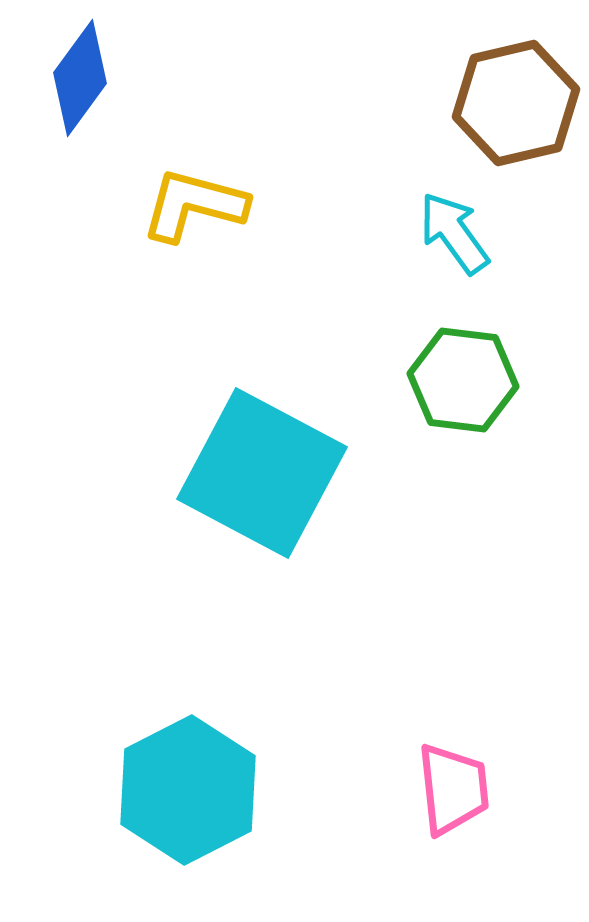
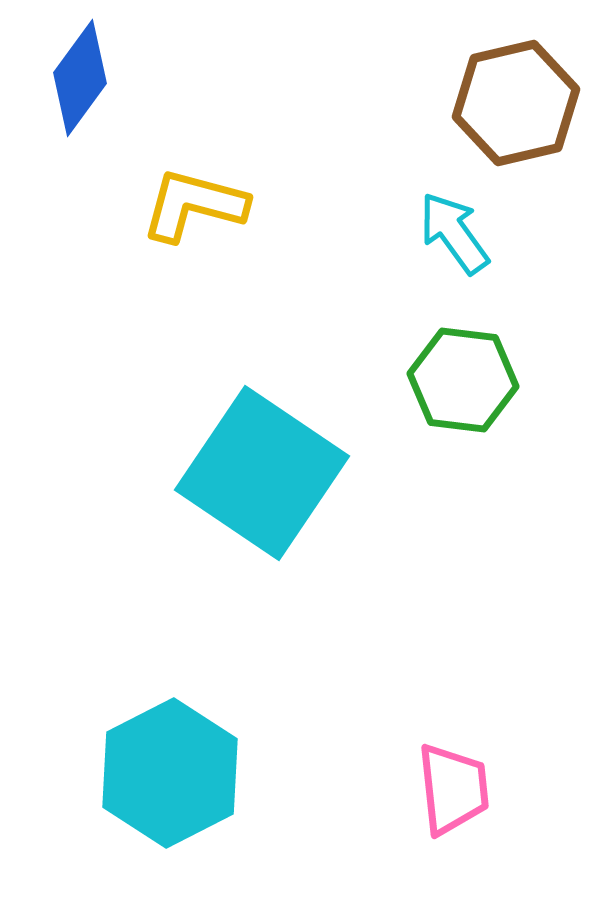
cyan square: rotated 6 degrees clockwise
cyan hexagon: moved 18 px left, 17 px up
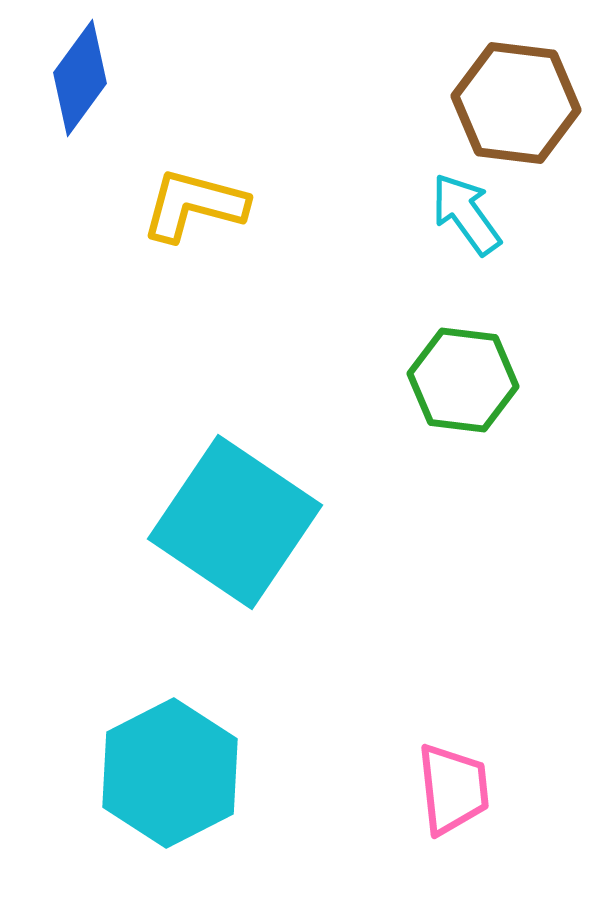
brown hexagon: rotated 20 degrees clockwise
cyan arrow: moved 12 px right, 19 px up
cyan square: moved 27 px left, 49 px down
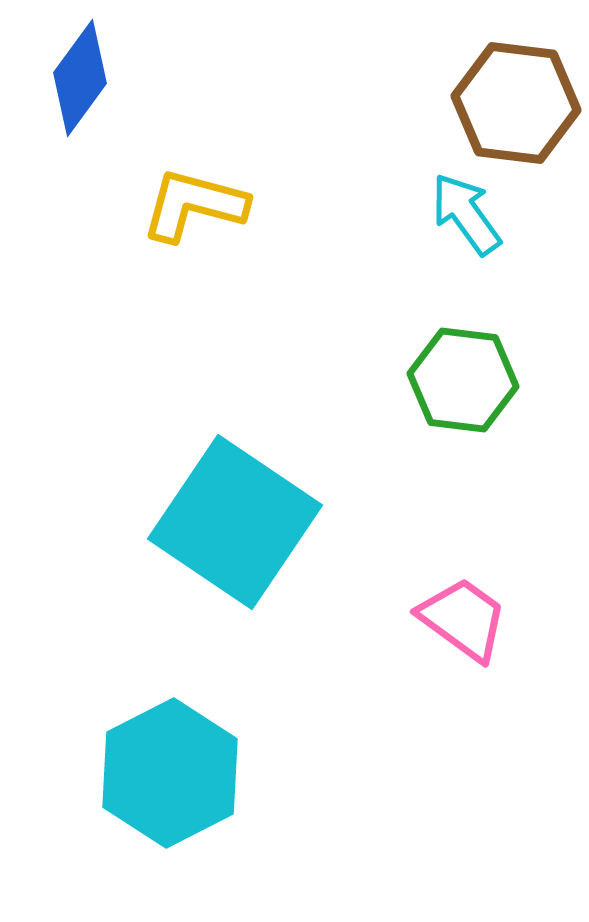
pink trapezoid: moved 10 px right, 170 px up; rotated 48 degrees counterclockwise
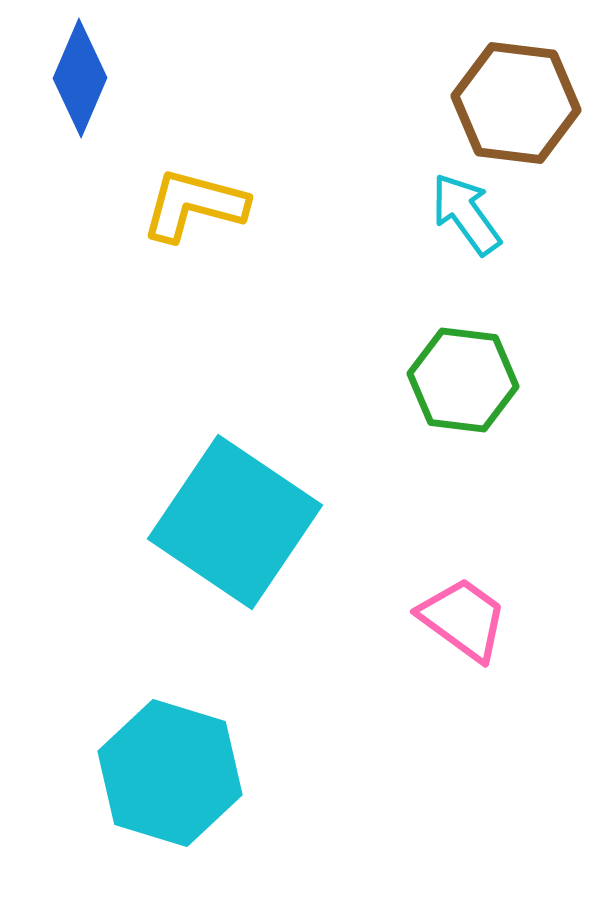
blue diamond: rotated 13 degrees counterclockwise
cyan hexagon: rotated 16 degrees counterclockwise
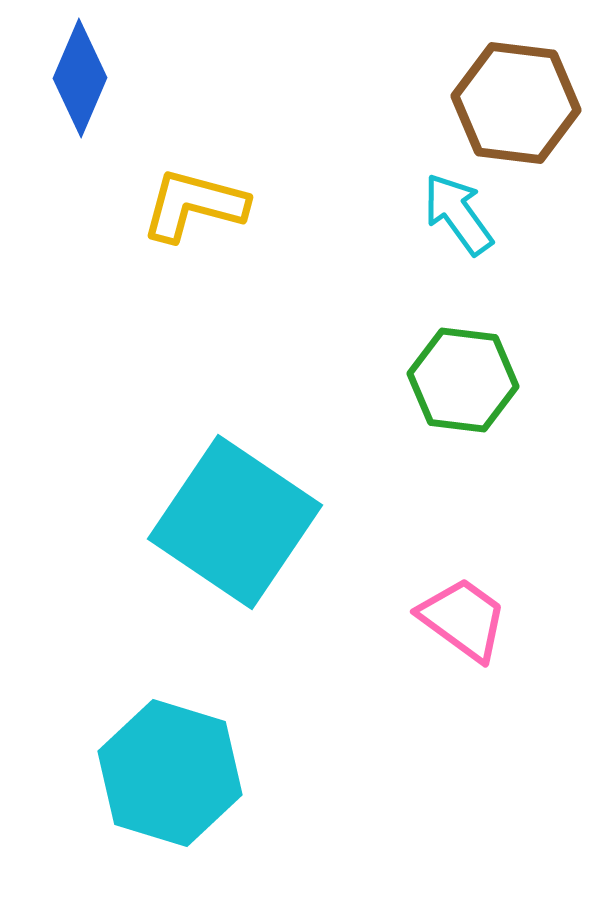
cyan arrow: moved 8 px left
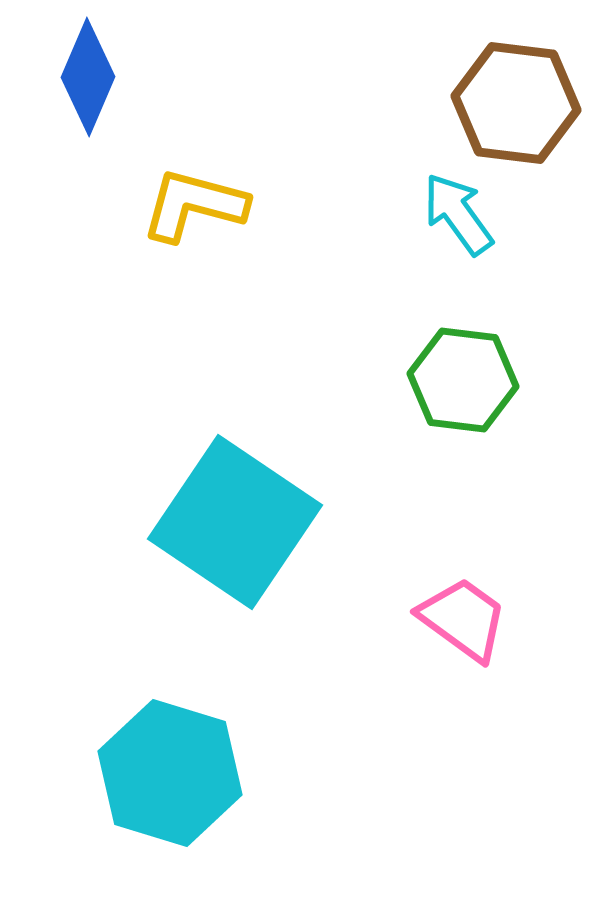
blue diamond: moved 8 px right, 1 px up
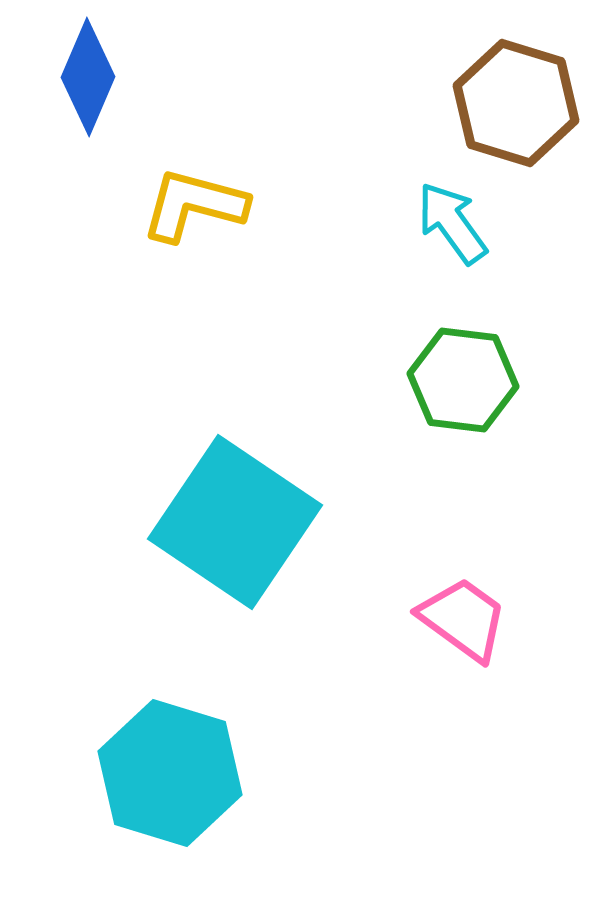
brown hexagon: rotated 10 degrees clockwise
cyan arrow: moved 6 px left, 9 px down
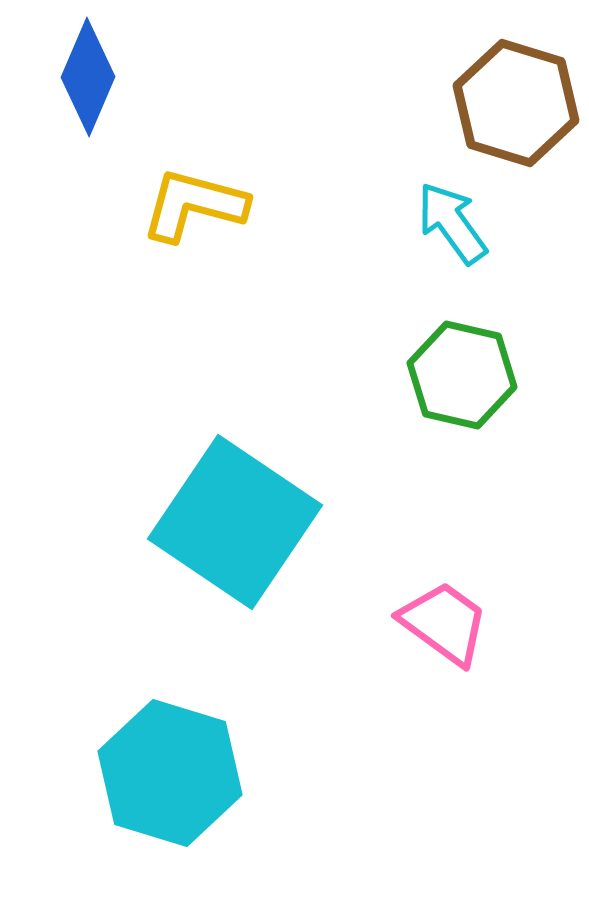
green hexagon: moved 1 px left, 5 px up; rotated 6 degrees clockwise
pink trapezoid: moved 19 px left, 4 px down
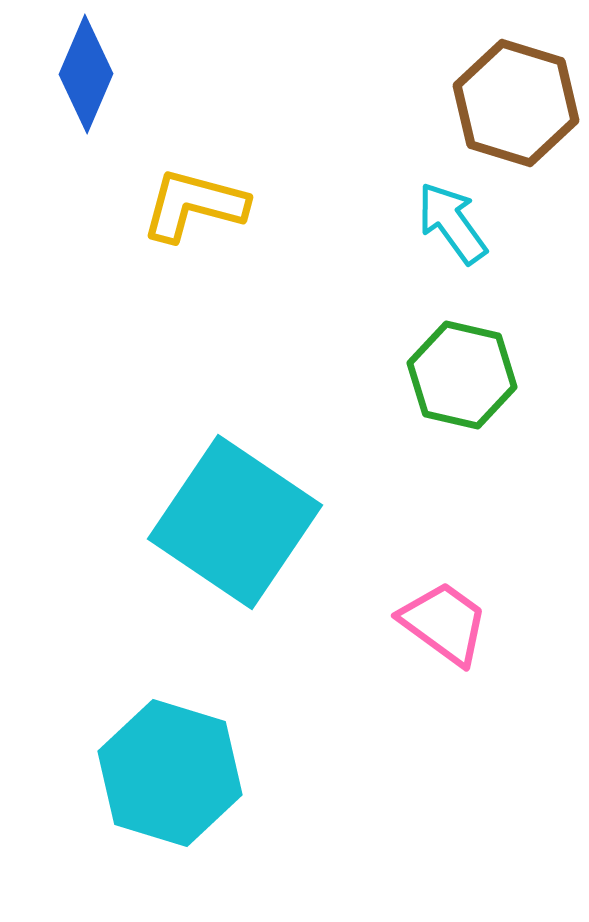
blue diamond: moved 2 px left, 3 px up
